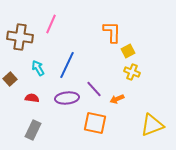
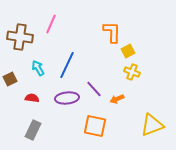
brown square: rotated 16 degrees clockwise
orange square: moved 3 px down
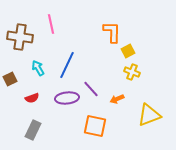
pink line: rotated 36 degrees counterclockwise
purple line: moved 3 px left
red semicircle: rotated 152 degrees clockwise
yellow triangle: moved 3 px left, 10 px up
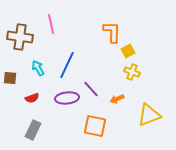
brown square: moved 1 px up; rotated 32 degrees clockwise
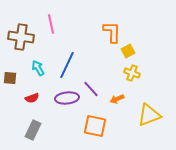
brown cross: moved 1 px right
yellow cross: moved 1 px down
